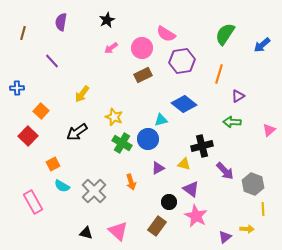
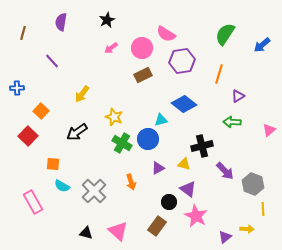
orange square at (53, 164): rotated 32 degrees clockwise
purple triangle at (191, 189): moved 3 px left
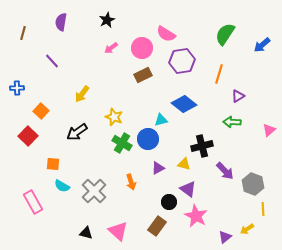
yellow arrow at (247, 229): rotated 144 degrees clockwise
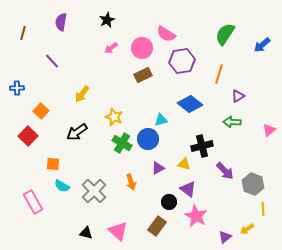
blue diamond at (184, 104): moved 6 px right
